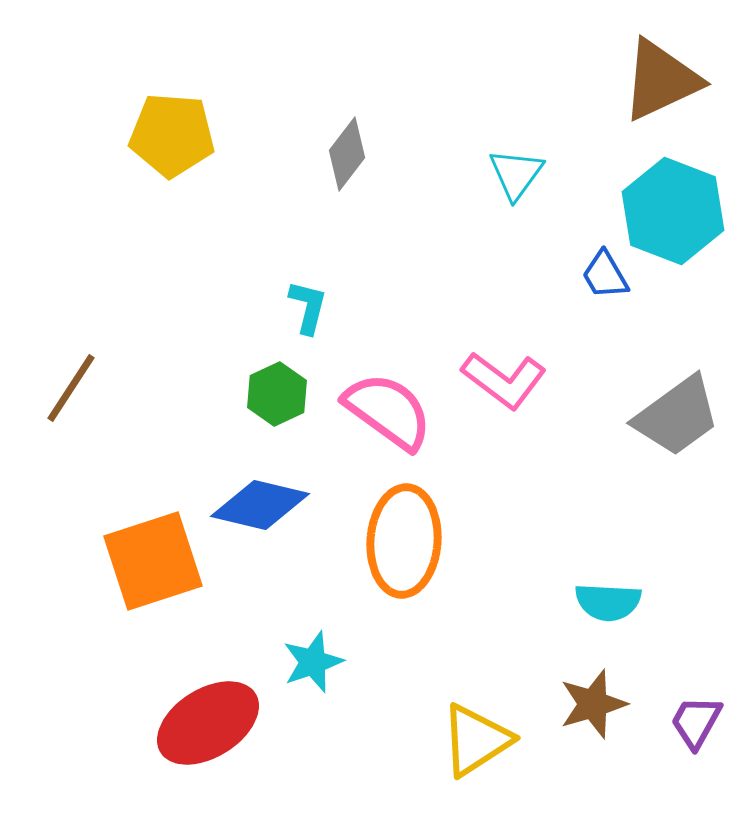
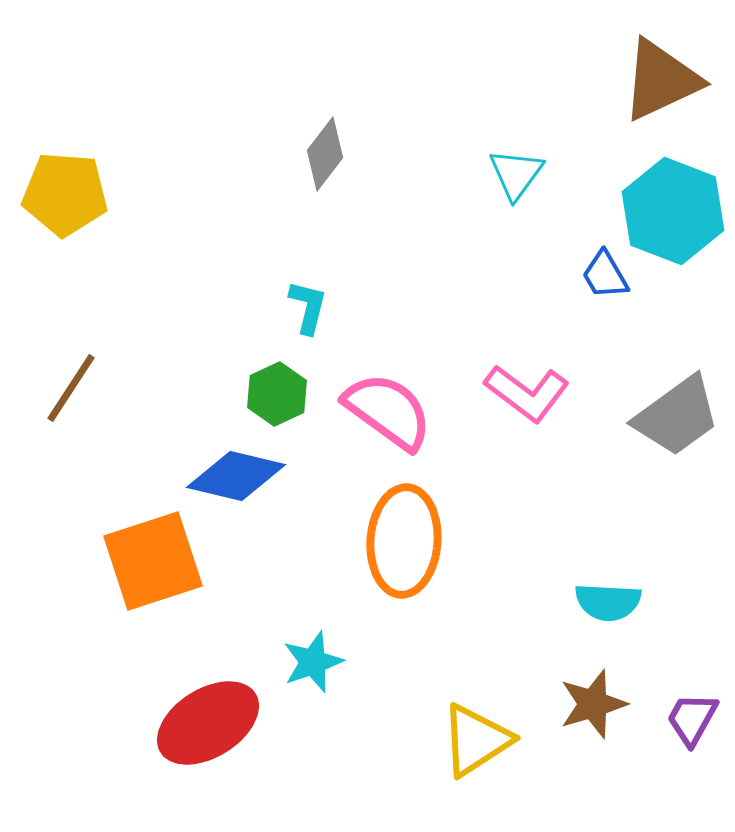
yellow pentagon: moved 107 px left, 59 px down
gray diamond: moved 22 px left
pink L-shape: moved 23 px right, 13 px down
blue diamond: moved 24 px left, 29 px up
purple trapezoid: moved 4 px left, 3 px up
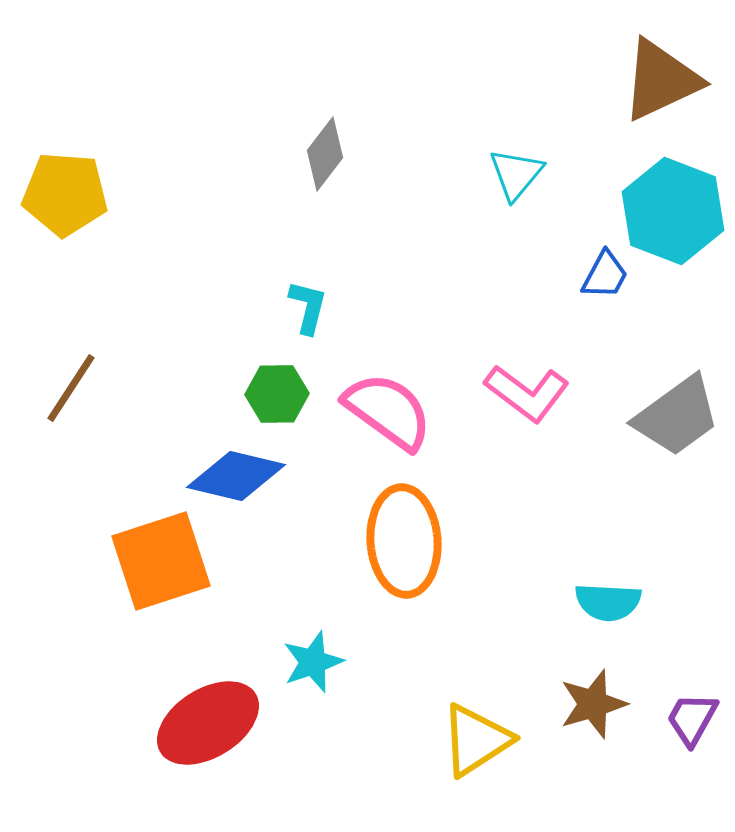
cyan triangle: rotated 4 degrees clockwise
blue trapezoid: rotated 122 degrees counterclockwise
green hexagon: rotated 24 degrees clockwise
orange ellipse: rotated 8 degrees counterclockwise
orange square: moved 8 px right
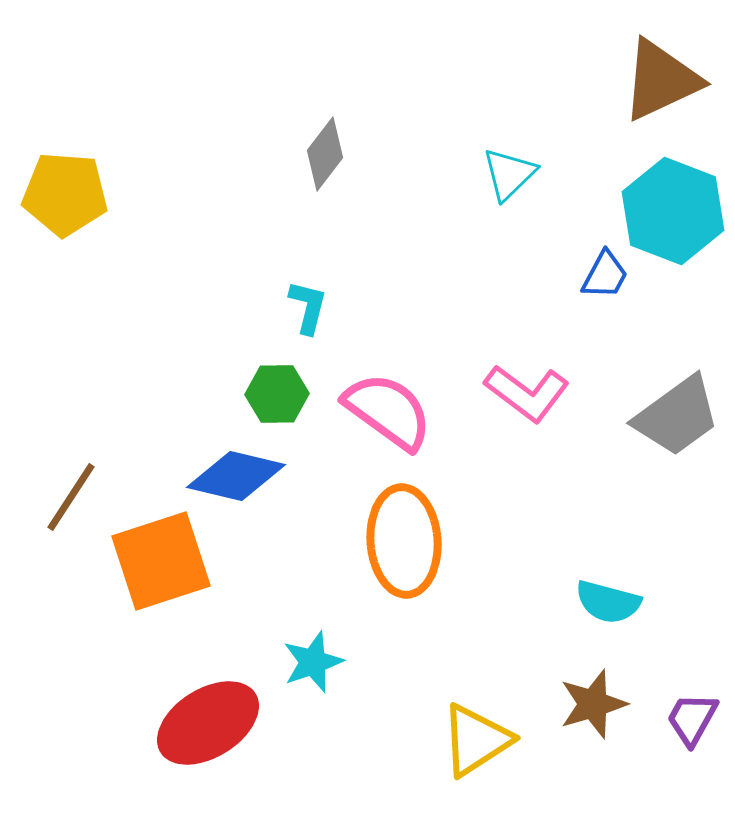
cyan triangle: moved 7 px left; rotated 6 degrees clockwise
brown line: moved 109 px down
cyan semicircle: rotated 12 degrees clockwise
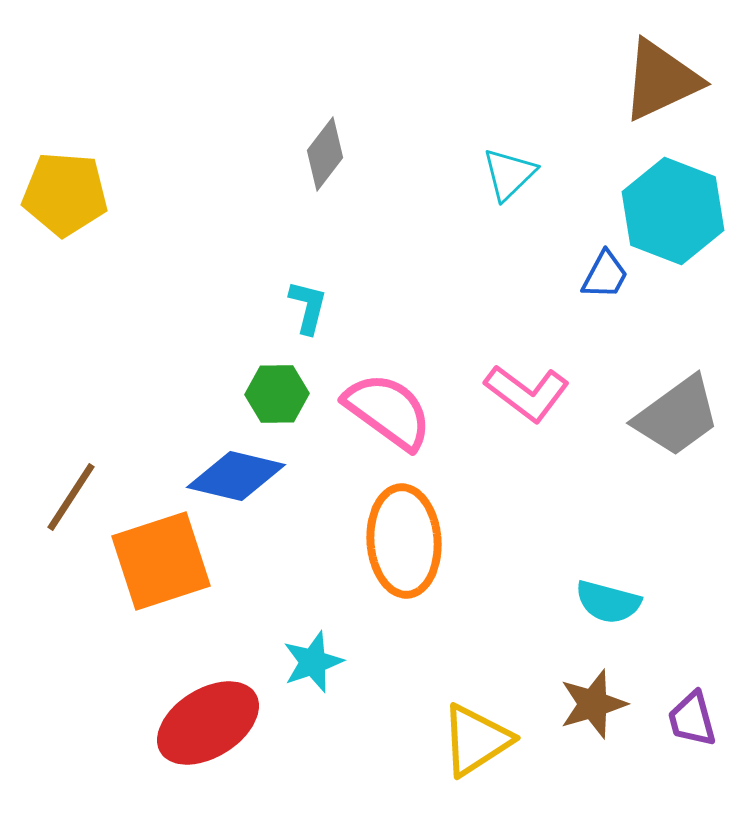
purple trapezoid: rotated 44 degrees counterclockwise
